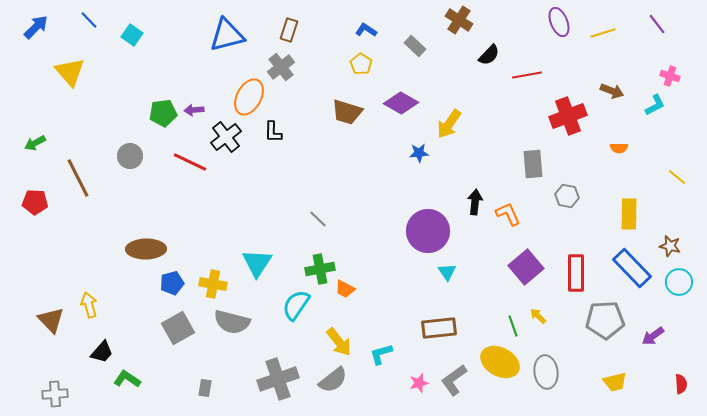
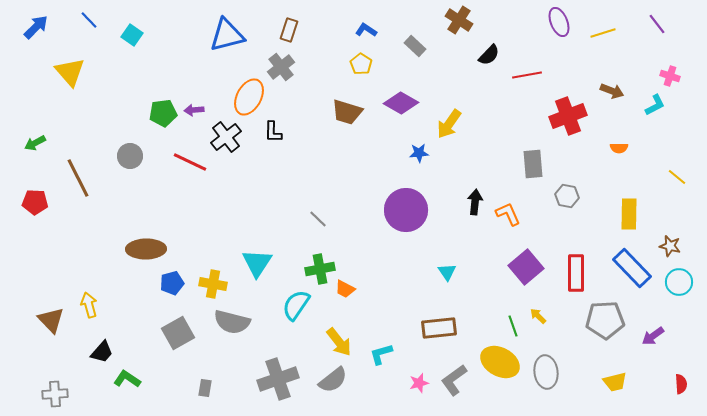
purple circle at (428, 231): moved 22 px left, 21 px up
gray square at (178, 328): moved 5 px down
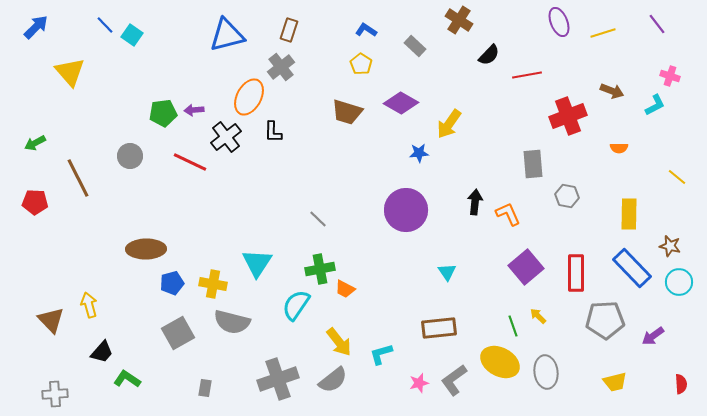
blue line at (89, 20): moved 16 px right, 5 px down
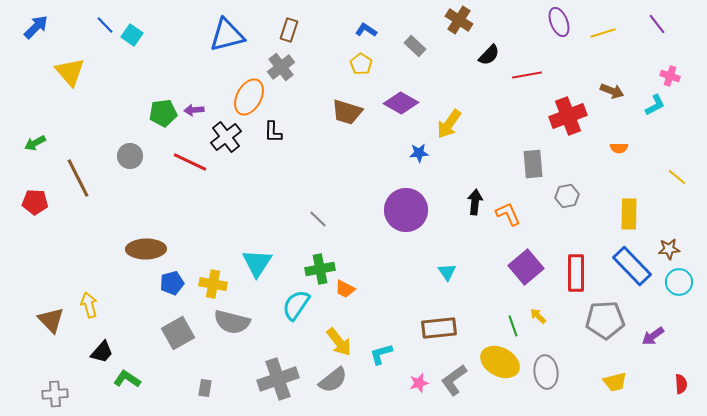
gray hexagon at (567, 196): rotated 20 degrees counterclockwise
brown star at (670, 246): moved 1 px left, 3 px down; rotated 20 degrees counterclockwise
blue rectangle at (632, 268): moved 2 px up
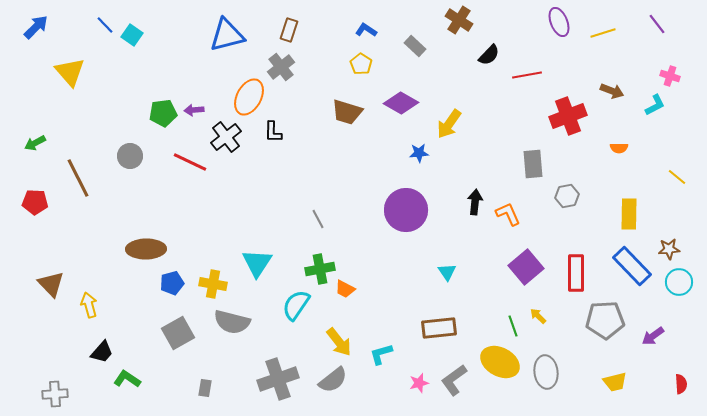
gray line at (318, 219): rotated 18 degrees clockwise
brown triangle at (51, 320): moved 36 px up
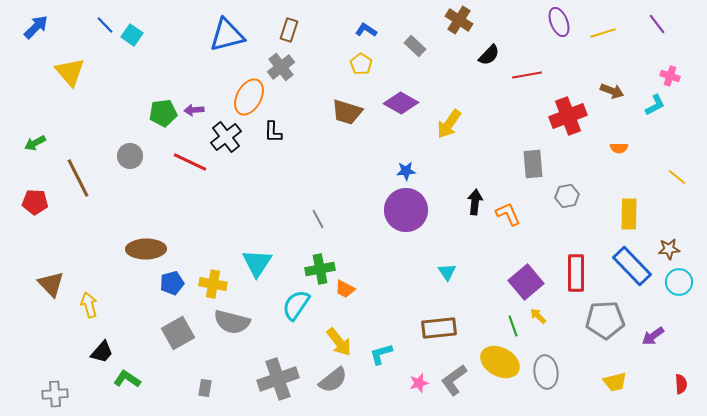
blue star at (419, 153): moved 13 px left, 18 px down
purple square at (526, 267): moved 15 px down
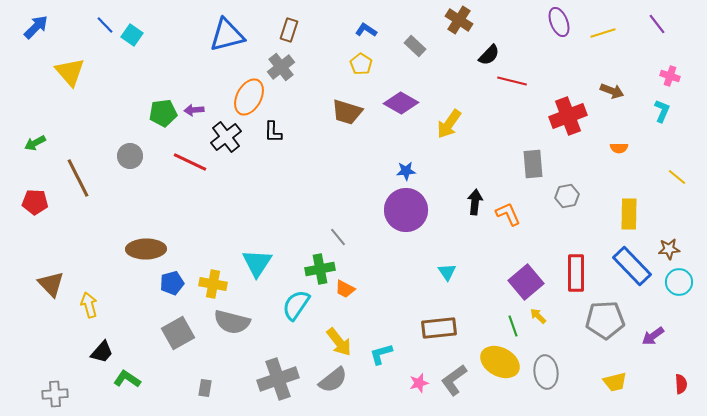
red line at (527, 75): moved 15 px left, 6 px down; rotated 24 degrees clockwise
cyan L-shape at (655, 105): moved 7 px right, 6 px down; rotated 40 degrees counterclockwise
gray line at (318, 219): moved 20 px right, 18 px down; rotated 12 degrees counterclockwise
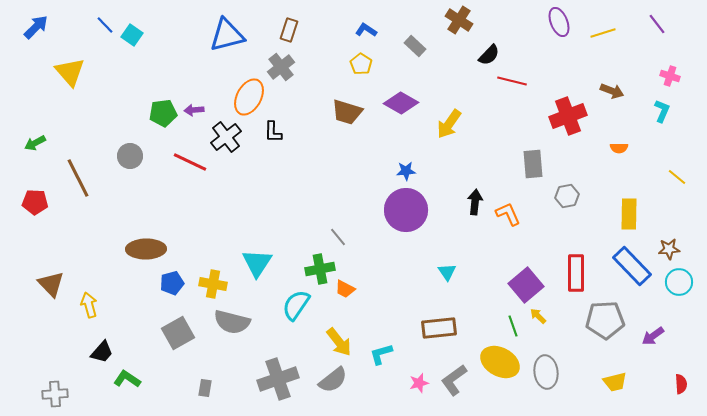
purple square at (526, 282): moved 3 px down
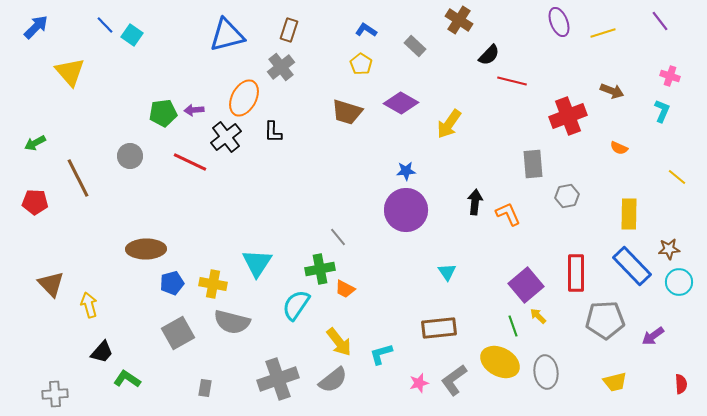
purple line at (657, 24): moved 3 px right, 3 px up
orange ellipse at (249, 97): moved 5 px left, 1 px down
orange semicircle at (619, 148): rotated 24 degrees clockwise
